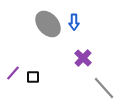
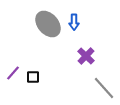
purple cross: moved 3 px right, 2 px up
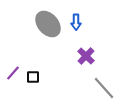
blue arrow: moved 2 px right
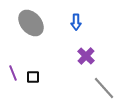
gray ellipse: moved 17 px left, 1 px up
purple line: rotated 63 degrees counterclockwise
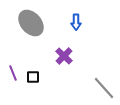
purple cross: moved 22 px left
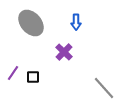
purple cross: moved 4 px up
purple line: rotated 56 degrees clockwise
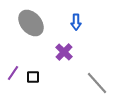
gray line: moved 7 px left, 5 px up
